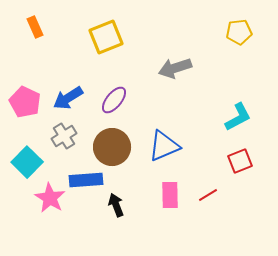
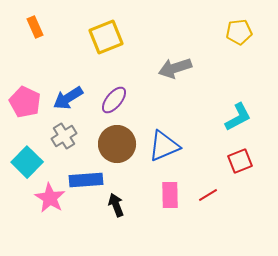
brown circle: moved 5 px right, 3 px up
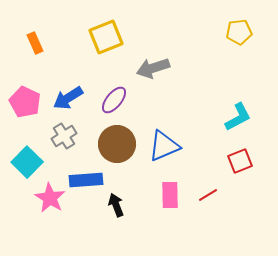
orange rectangle: moved 16 px down
gray arrow: moved 22 px left
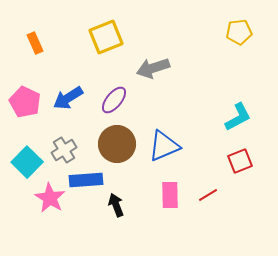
gray cross: moved 14 px down
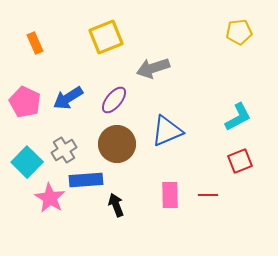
blue triangle: moved 3 px right, 15 px up
red line: rotated 30 degrees clockwise
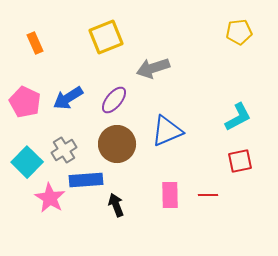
red square: rotated 10 degrees clockwise
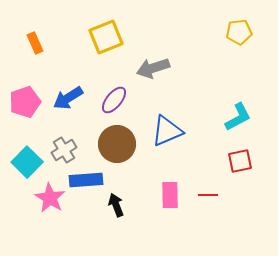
pink pentagon: rotated 28 degrees clockwise
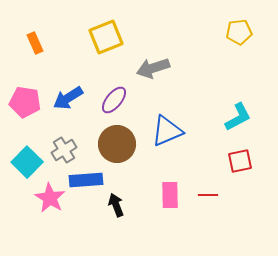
pink pentagon: rotated 28 degrees clockwise
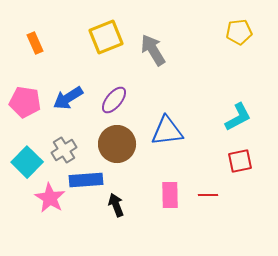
gray arrow: moved 18 px up; rotated 76 degrees clockwise
blue triangle: rotated 16 degrees clockwise
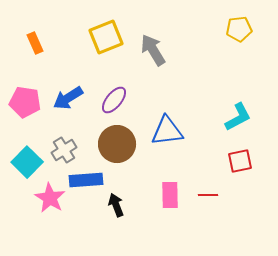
yellow pentagon: moved 3 px up
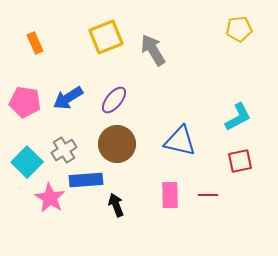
blue triangle: moved 13 px right, 10 px down; rotated 20 degrees clockwise
